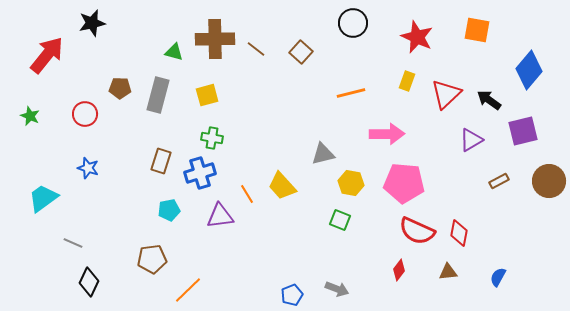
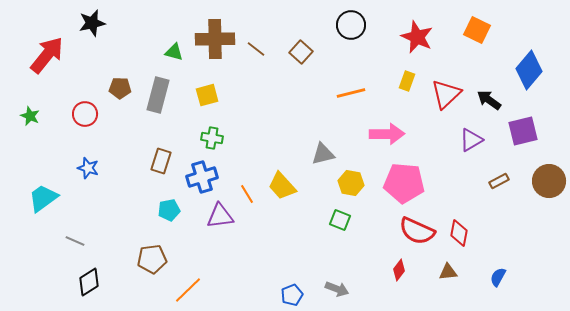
black circle at (353, 23): moved 2 px left, 2 px down
orange square at (477, 30): rotated 16 degrees clockwise
blue cross at (200, 173): moved 2 px right, 4 px down
gray line at (73, 243): moved 2 px right, 2 px up
black diamond at (89, 282): rotated 32 degrees clockwise
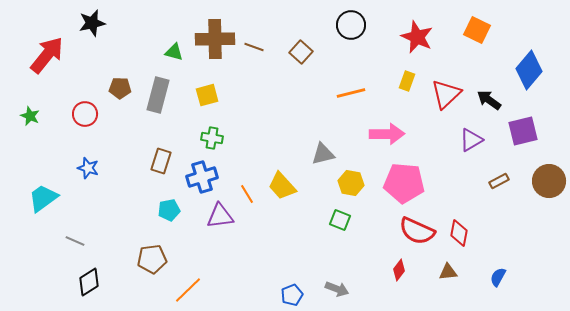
brown line at (256, 49): moved 2 px left, 2 px up; rotated 18 degrees counterclockwise
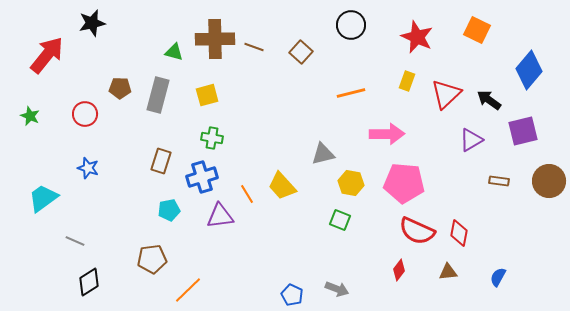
brown rectangle at (499, 181): rotated 36 degrees clockwise
blue pentagon at (292, 295): rotated 25 degrees counterclockwise
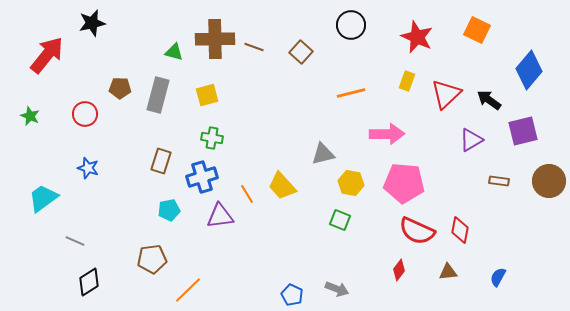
red diamond at (459, 233): moved 1 px right, 3 px up
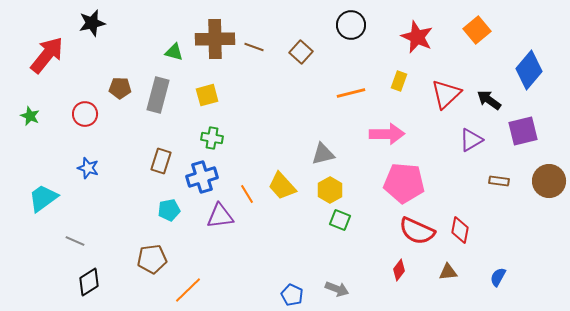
orange square at (477, 30): rotated 24 degrees clockwise
yellow rectangle at (407, 81): moved 8 px left
yellow hexagon at (351, 183): moved 21 px left, 7 px down; rotated 20 degrees clockwise
